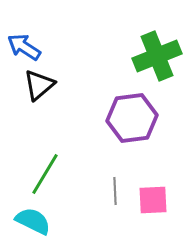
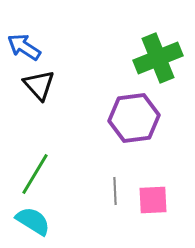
green cross: moved 1 px right, 2 px down
black triangle: rotated 32 degrees counterclockwise
purple hexagon: moved 2 px right
green line: moved 10 px left
cyan semicircle: rotated 6 degrees clockwise
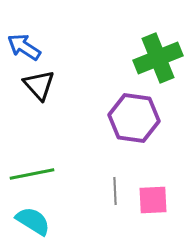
purple hexagon: rotated 15 degrees clockwise
green line: moved 3 px left; rotated 48 degrees clockwise
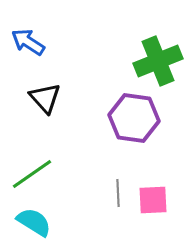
blue arrow: moved 4 px right, 5 px up
green cross: moved 3 px down
black triangle: moved 6 px right, 13 px down
green line: rotated 24 degrees counterclockwise
gray line: moved 3 px right, 2 px down
cyan semicircle: moved 1 px right, 1 px down
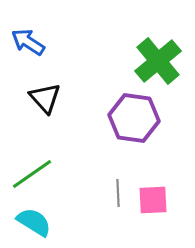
green cross: rotated 18 degrees counterclockwise
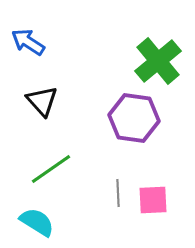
black triangle: moved 3 px left, 3 px down
green line: moved 19 px right, 5 px up
cyan semicircle: moved 3 px right
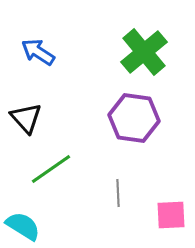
blue arrow: moved 10 px right, 10 px down
green cross: moved 14 px left, 9 px up
black triangle: moved 16 px left, 17 px down
pink square: moved 18 px right, 15 px down
cyan semicircle: moved 14 px left, 4 px down
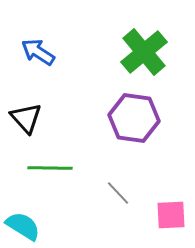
green line: moved 1 px left, 1 px up; rotated 36 degrees clockwise
gray line: rotated 40 degrees counterclockwise
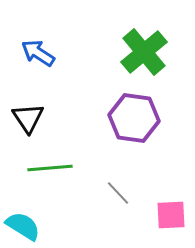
blue arrow: moved 1 px down
black triangle: moved 2 px right; rotated 8 degrees clockwise
green line: rotated 6 degrees counterclockwise
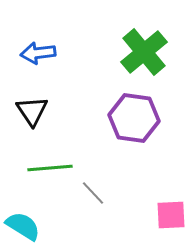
blue arrow: rotated 40 degrees counterclockwise
black triangle: moved 4 px right, 7 px up
gray line: moved 25 px left
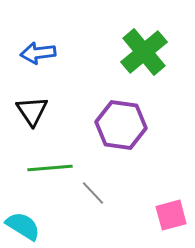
purple hexagon: moved 13 px left, 7 px down
pink square: rotated 12 degrees counterclockwise
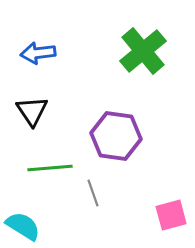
green cross: moved 1 px left, 1 px up
purple hexagon: moved 5 px left, 11 px down
gray line: rotated 24 degrees clockwise
